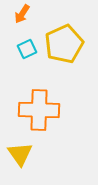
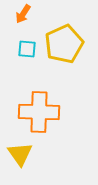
orange arrow: moved 1 px right
cyan square: rotated 30 degrees clockwise
orange cross: moved 2 px down
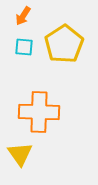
orange arrow: moved 2 px down
yellow pentagon: rotated 9 degrees counterclockwise
cyan square: moved 3 px left, 2 px up
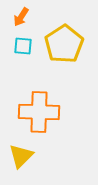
orange arrow: moved 2 px left, 1 px down
cyan square: moved 1 px left, 1 px up
yellow triangle: moved 1 px right, 2 px down; rotated 20 degrees clockwise
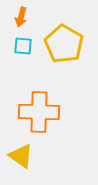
orange arrow: rotated 18 degrees counterclockwise
yellow pentagon: rotated 9 degrees counterclockwise
yellow triangle: rotated 40 degrees counterclockwise
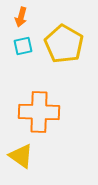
cyan square: rotated 18 degrees counterclockwise
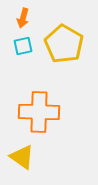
orange arrow: moved 2 px right, 1 px down
yellow triangle: moved 1 px right, 1 px down
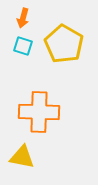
cyan square: rotated 30 degrees clockwise
yellow triangle: rotated 24 degrees counterclockwise
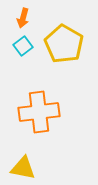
cyan square: rotated 36 degrees clockwise
orange cross: rotated 9 degrees counterclockwise
yellow triangle: moved 1 px right, 11 px down
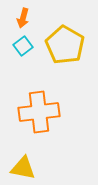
yellow pentagon: moved 1 px right, 1 px down
